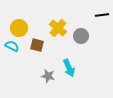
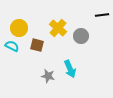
cyan arrow: moved 1 px right, 1 px down
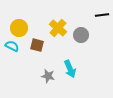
gray circle: moved 1 px up
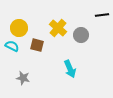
gray star: moved 25 px left, 2 px down
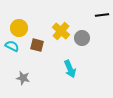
yellow cross: moved 3 px right, 3 px down
gray circle: moved 1 px right, 3 px down
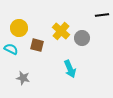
cyan semicircle: moved 1 px left, 3 px down
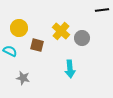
black line: moved 5 px up
cyan semicircle: moved 1 px left, 2 px down
cyan arrow: rotated 18 degrees clockwise
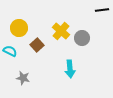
brown square: rotated 32 degrees clockwise
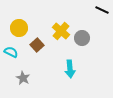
black line: rotated 32 degrees clockwise
cyan semicircle: moved 1 px right, 1 px down
gray star: rotated 16 degrees clockwise
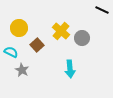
gray star: moved 1 px left, 8 px up
